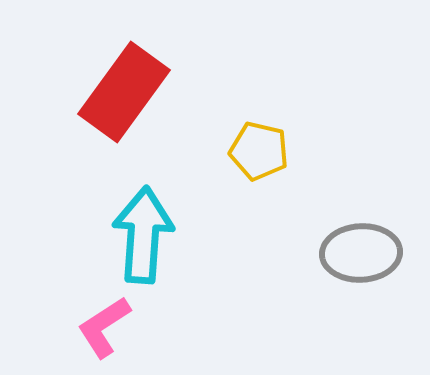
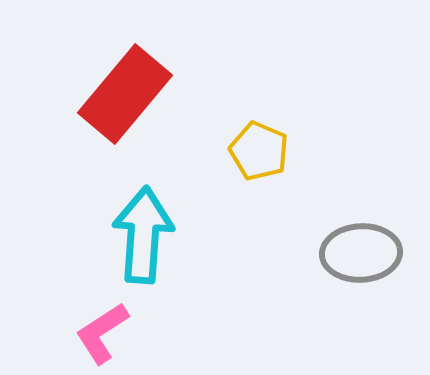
red rectangle: moved 1 px right, 2 px down; rotated 4 degrees clockwise
yellow pentagon: rotated 10 degrees clockwise
pink L-shape: moved 2 px left, 6 px down
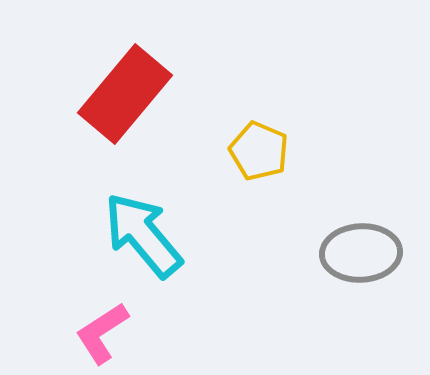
cyan arrow: rotated 44 degrees counterclockwise
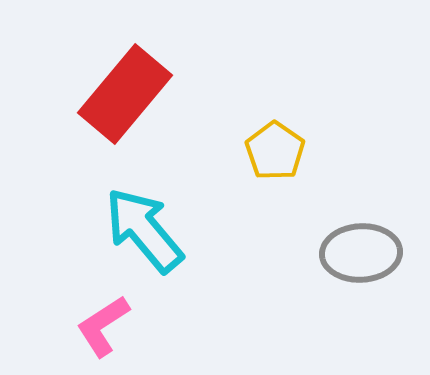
yellow pentagon: moved 16 px right; rotated 12 degrees clockwise
cyan arrow: moved 1 px right, 5 px up
pink L-shape: moved 1 px right, 7 px up
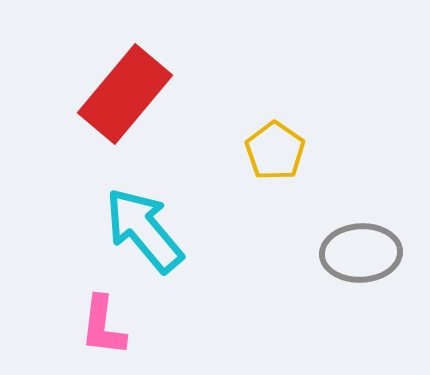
pink L-shape: rotated 50 degrees counterclockwise
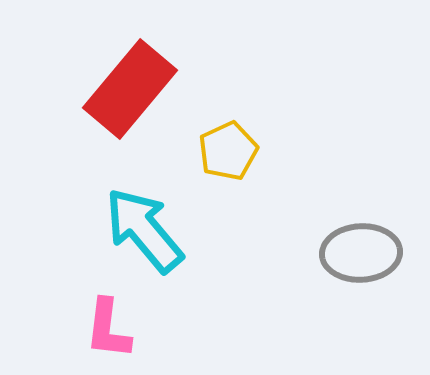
red rectangle: moved 5 px right, 5 px up
yellow pentagon: moved 47 px left; rotated 12 degrees clockwise
pink L-shape: moved 5 px right, 3 px down
